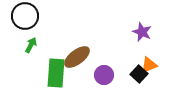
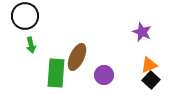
green arrow: rotated 140 degrees clockwise
brown ellipse: rotated 28 degrees counterclockwise
black square: moved 12 px right, 6 px down
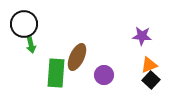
black circle: moved 1 px left, 8 px down
purple star: moved 4 px down; rotated 18 degrees counterclockwise
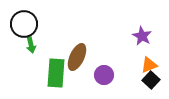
purple star: rotated 24 degrees clockwise
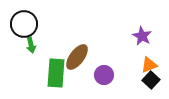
brown ellipse: rotated 12 degrees clockwise
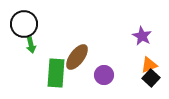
black square: moved 2 px up
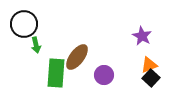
green arrow: moved 5 px right
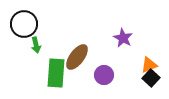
purple star: moved 19 px left, 2 px down
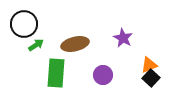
green arrow: rotated 112 degrees counterclockwise
brown ellipse: moved 2 px left, 13 px up; rotated 40 degrees clockwise
purple circle: moved 1 px left
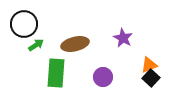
purple circle: moved 2 px down
